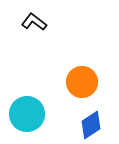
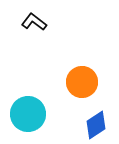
cyan circle: moved 1 px right
blue diamond: moved 5 px right
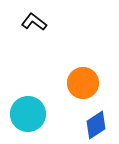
orange circle: moved 1 px right, 1 px down
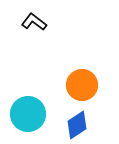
orange circle: moved 1 px left, 2 px down
blue diamond: moved 19 px left
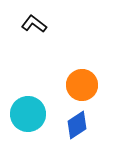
black L-shape: moved 2 px down
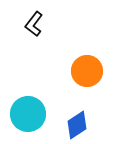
black L-shape: rotated 90 degrees counterclockwise
orange circle: moved 5 px right, 14 px up
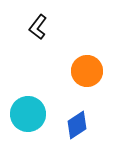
black L-shape: moved 4 px right, 3 px down
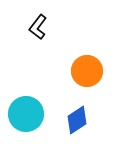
cyan circle: moved 2 px left
blue diamond: moved 5 px up
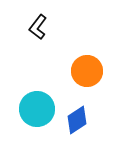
cyan circle: moved 11 px right, 5 px up
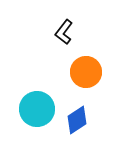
black L-shape: moved 26 px right, 5 px down
orange circle: moved 1 px left, 1 px down
